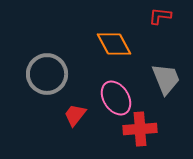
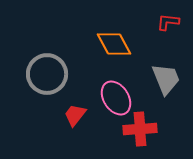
red L-shape: moved 8 px right, 6 px down
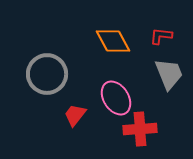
red L-shape: moved 7 px left, 14 px down
orange diamond: moved 1 px left, 3 px up
gray trapezoid: moved 3 px right, 5 px up
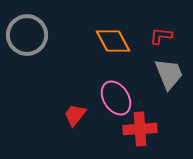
gray circle: moved 20 px left, 39 px up
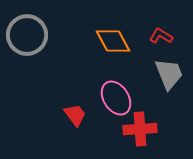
red L-shape: rotated 25 degrees clockwise
red trapezoid: rotated 105 degrees clockwise
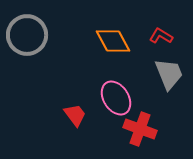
red cross: rotated 24 degrees clockwise
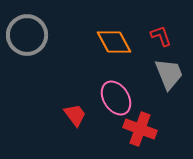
red L-shape: rotated 40 degrees clockwise
orange diamond: moved 1 px right, 1 px down
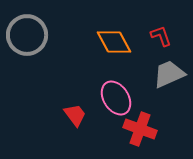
gray trapezoid: rotated 92 degrees counterclockwise
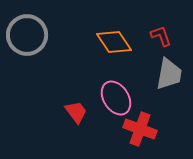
orange diamond: rotated 6 degrees counterclockwise
gray trapezoid: rotated 124 degrees clockwise
red trapezoid: moved 1 px right, 3 px up
